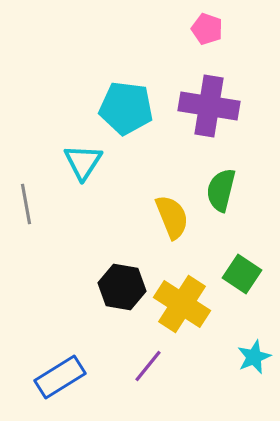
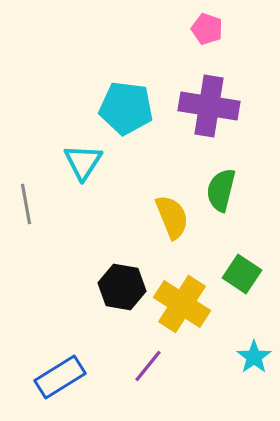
cyan star: rotated 12 degrees counterclockwise
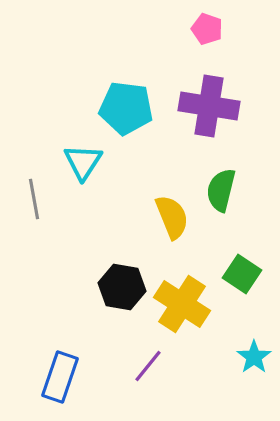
gray line: moved 8 px right, 5 px up
blue rectangle: rotated 39 degrees counterclockwise
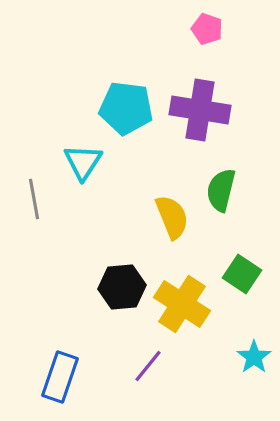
purple cross: moved 9 px left, 4 px down
black hexagon: rotated 15 degrees counterclockwise
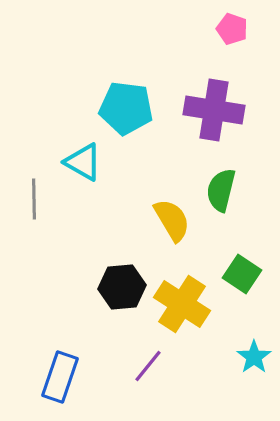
pink pentagon: moved 25 px right
purple cross: moved 14 px right
cyan triangle: rotated 33 degrees counterclockwise
gray line: rotated 9 degrees clockwise
yellow semicircle: moved 3 px down; rotated 9 degrees counterclockwise
